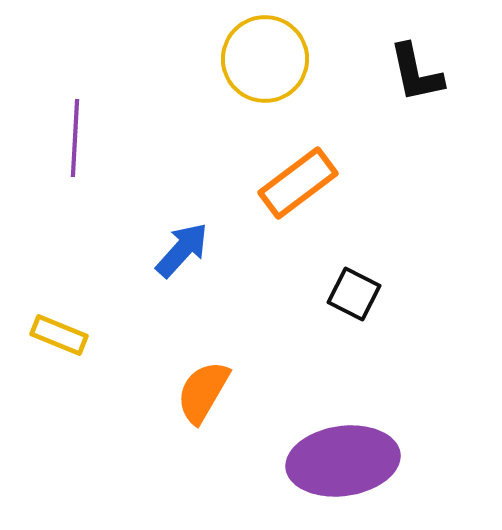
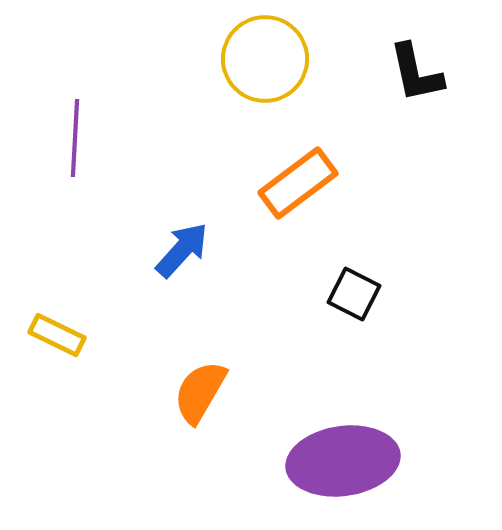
yellow rectangle: moved 2 px left; rotated 4 degrees clockwise
orange semicircle: moved 3 px left
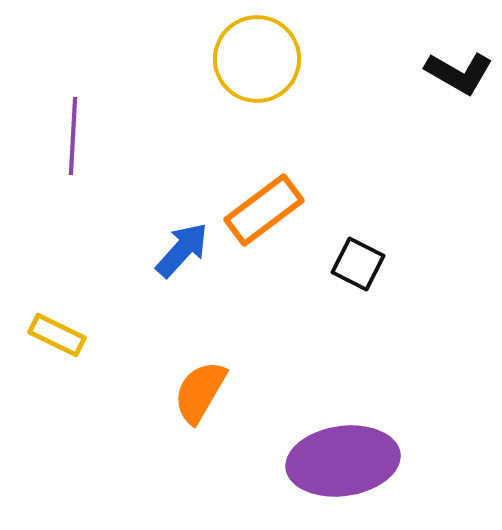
yellow circle: moved 8 px left
black L-shape: moved 43 px right; rotated 48 degrees counterclockwise
purple line: moved 2 px left, 2 px up
orange rectangle: moved 34 px left, 27 px down
black square: moved 4 px right, 30 px up
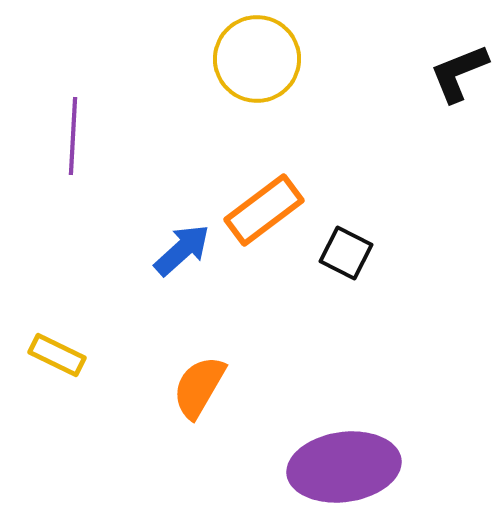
black L-shape: rotated 128 degrees clockwise
blue arrow: rotated 6 degrees clockwise
black square: moved 12 px left, 11 px up
yellow rectangle: moved 20 px down
orange semicircle: moved 1 px left, 5 px up
purple ellipse: moved 1 px right, 6 px down
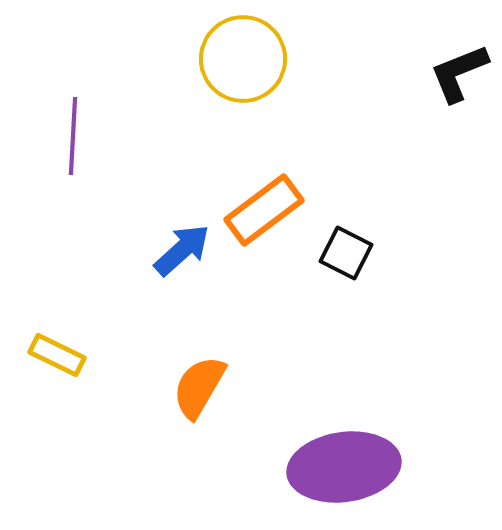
yellow circle: moved 14 px left
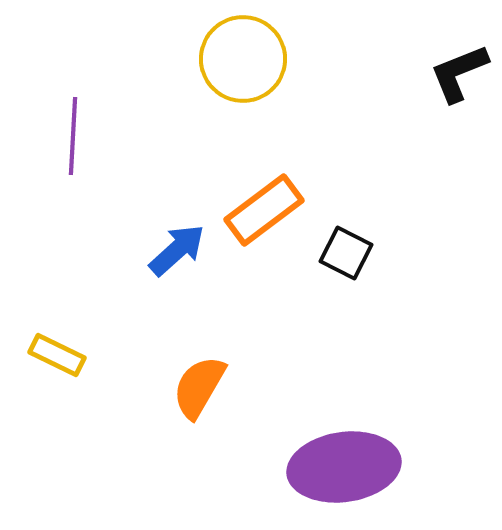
blue arrow: moved 5 px left
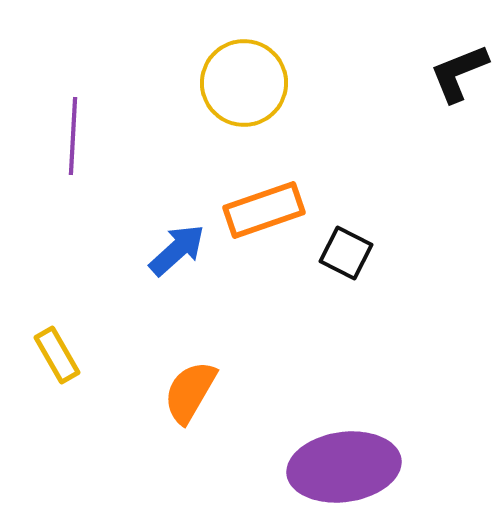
yellow circle: moved 1 px right, 24 px down
orange rectangle: rotated 18 degrees clockwise
yellow rectangle: rotated 34 degrees clockwise
orange semicircle: moved 9 px left, 5 px down
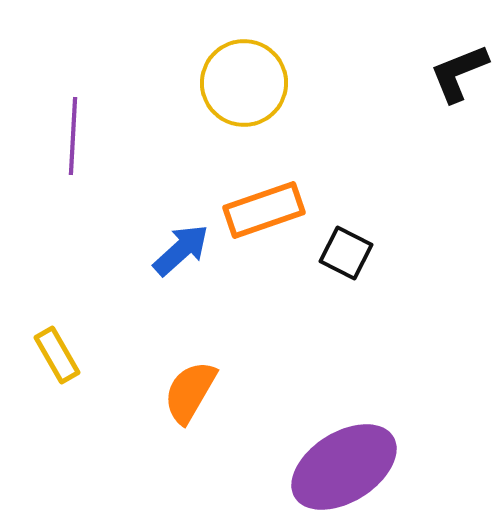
blue arrow: moved 4 px right
purple ellipse: rotated 24 degrees counterclockwise
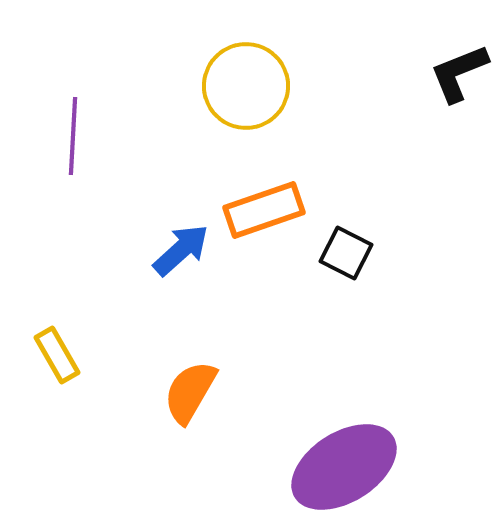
yellow circle: moved 2 px right, 3 px down
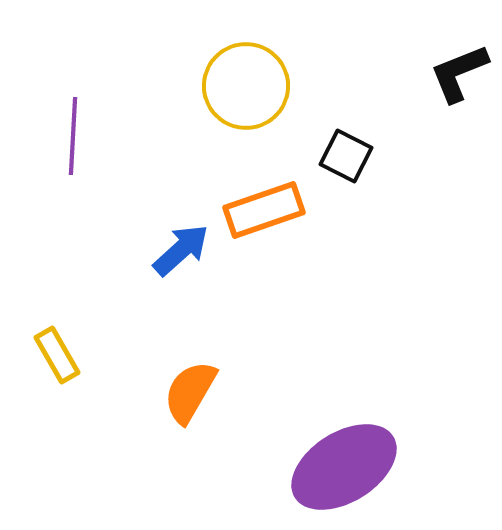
black square: moved 97 px up
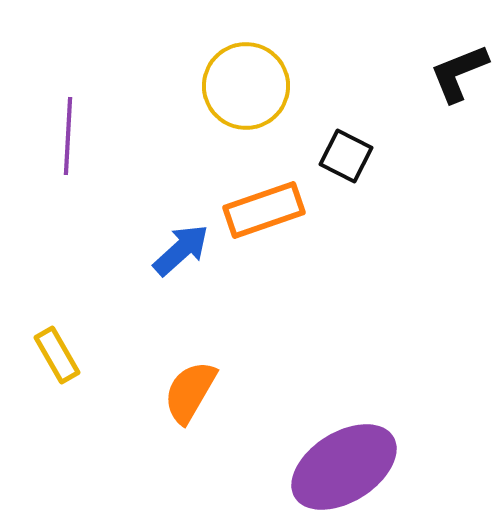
purple line: moved 5 px left
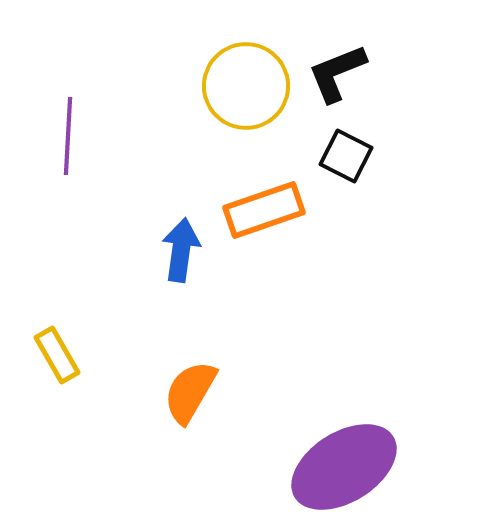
black L-shape: moved 122 px left
blue arrow: rotated 40 degrees counterclockwise
